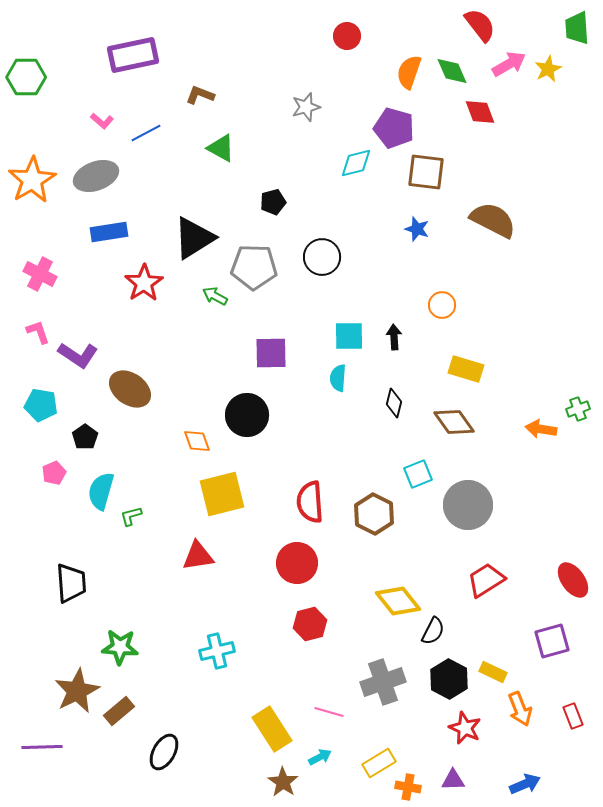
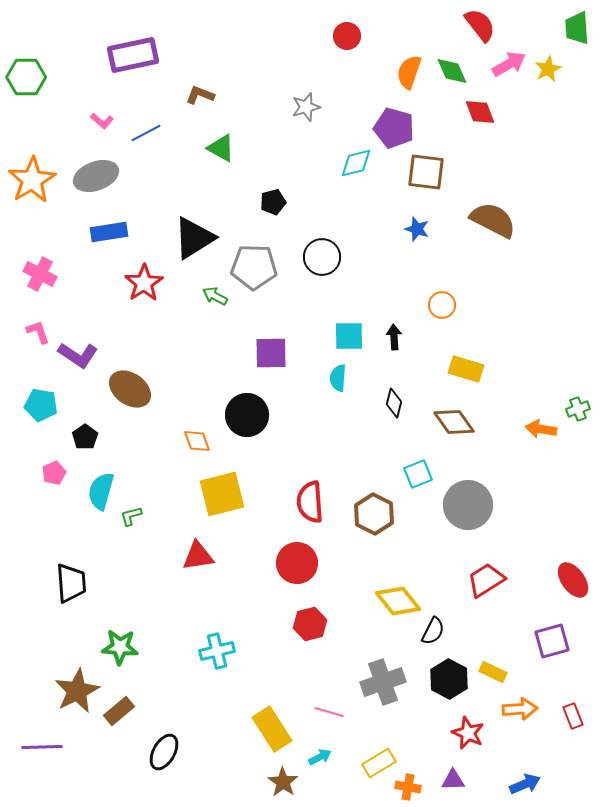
orange arrow at (520, 709): rotated 72 degrees counterclockwise
red star at (465, 728): moved 3 px right, 5 px down
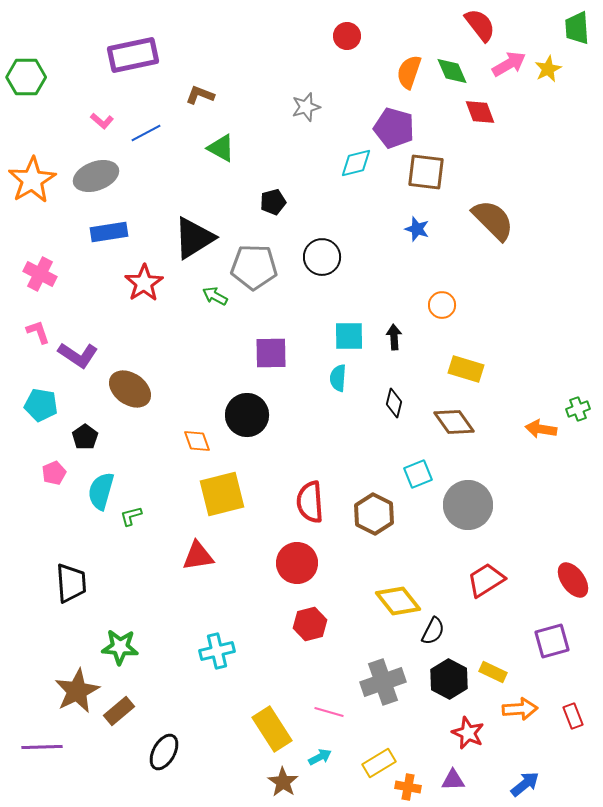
brown semicircle at (493, 220): rotated 18 degrees clockwise
blue arrow at (525, 784): rotated 16 degrees counterclockwise
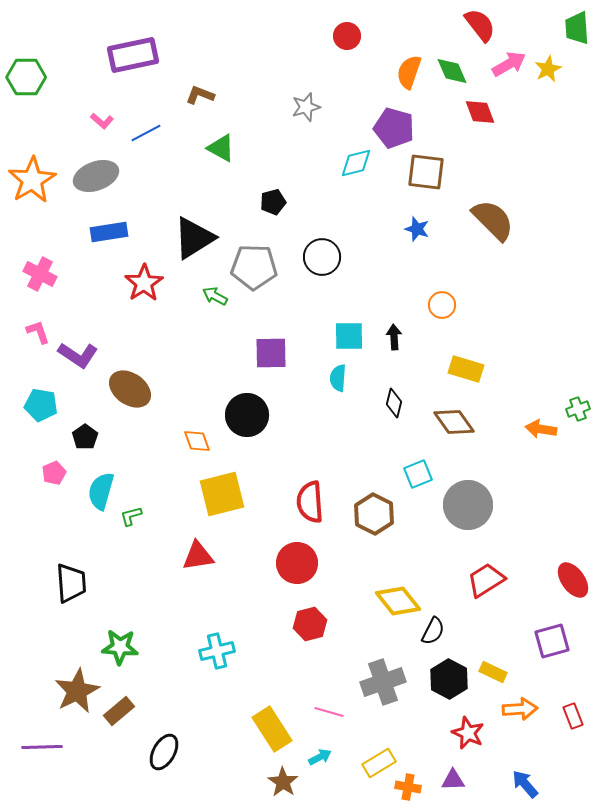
blue arrow at (525, 784): rotated 92 degrees counterclockwise
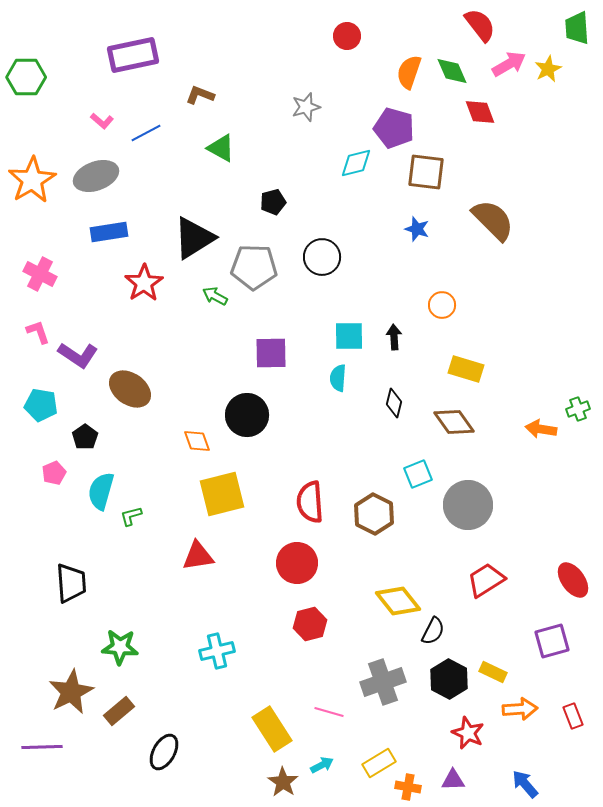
brown star at (77, 691): moved 6 px left, 1 px down
cyan arrow at (320, 757): moved 2 px right, 8 px down
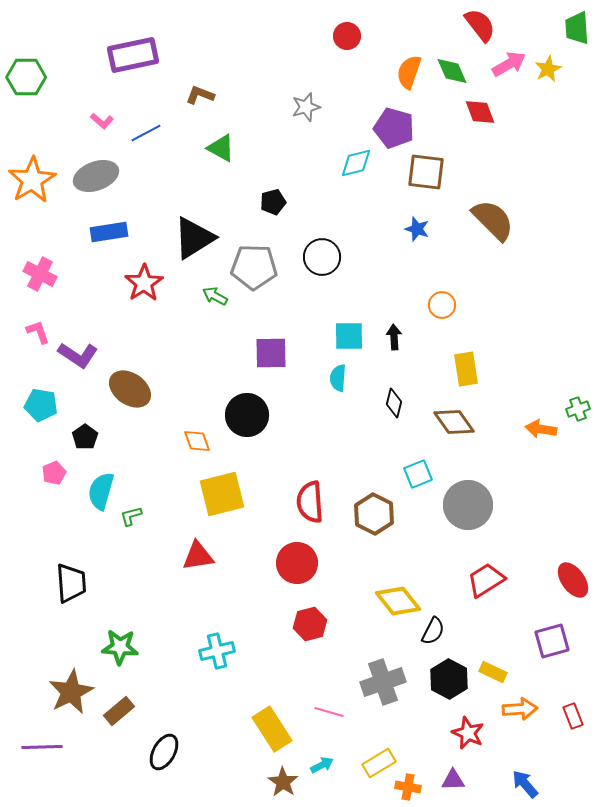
yellow rectangle at (466, 369): rotated 64 degrees clockwise
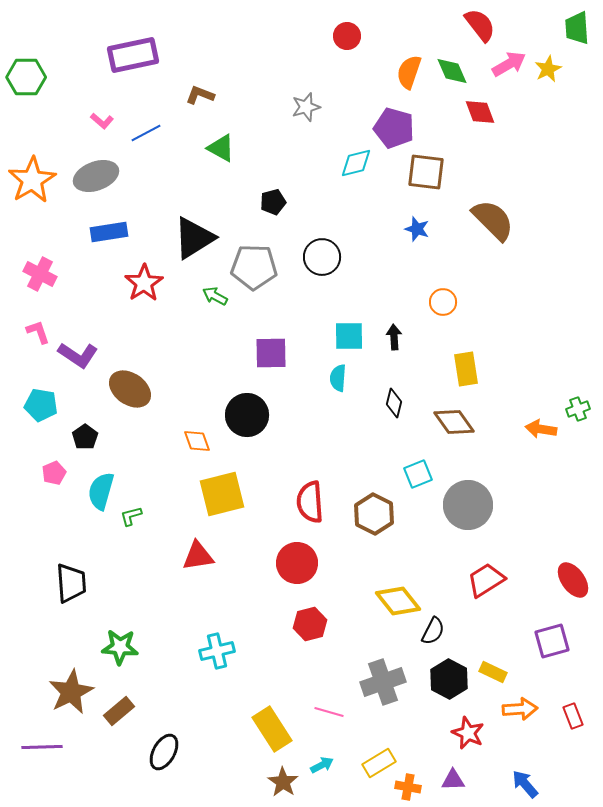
orange circle at (442, 305): moved 1 px right, 3 px up
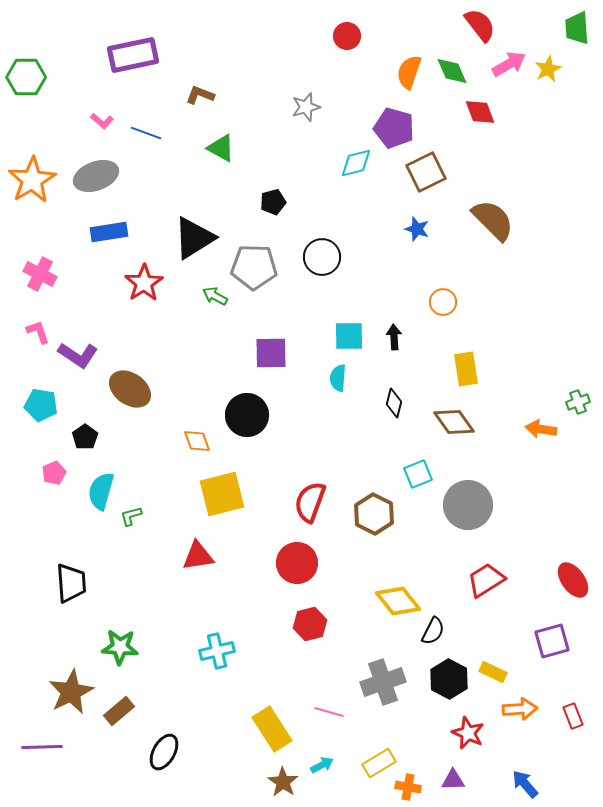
blue line at (146, 133): rotated 48 degrees clockwise
brown square at (426, 172): rotated 33 degrees counterclockwise
green cross at (578, 409): moved 7 px up
red semicircle at (310, 502): rotated 24 degrees clockwise
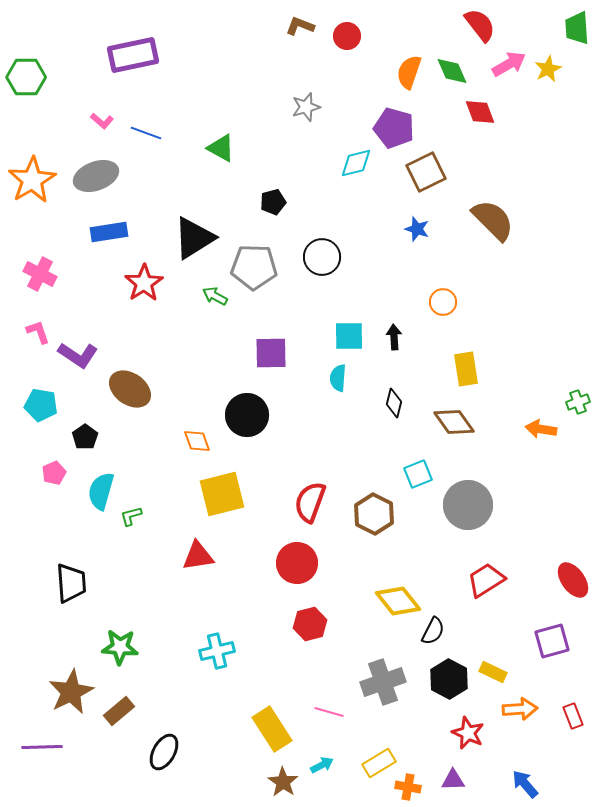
brown L-shape at (200, 95): moved 100 px right, 69 px up
